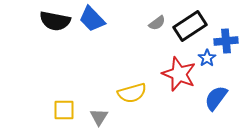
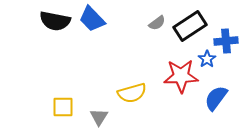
blue star: moved 1 px down
red star: moved 2 px right, 2 px down; rotated 24 degrees counterclockwise
yellow square: moved 1 px left, 3 px up
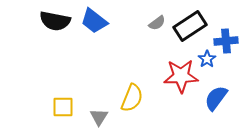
blue trapezoid: moved 2 px right, 2 px down; rotated 8 degrees counterclockwise
yellow semicircle: moved 5 px down; rotated 52 degrees counterclockwise
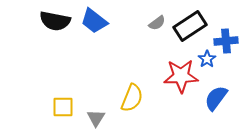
gray triangle: moved 3 px left, 1 px down
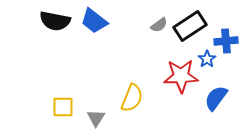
gray semicircle: moved 2 px right, 2 px down
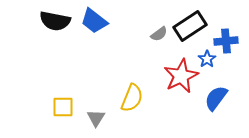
gray semicircle: moved 9 px down
red star: rotated 24 degrees counterclockwise
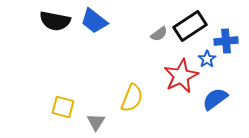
blue semicircle: moved 1 px left, 1 px down; rotated 16 degrees clockwise
yellow square: rotated 15 degrees clockwise
gray triangle: moved 4 px down
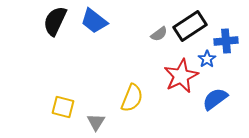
black semicircle: rotated 104 degrees clockwise
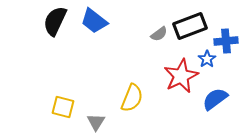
black rectangle: rotated 12 degrees clockwise
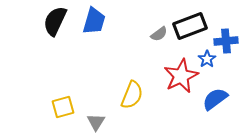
blue trapezoid: rotated 112 degrees counterclockwise
yellow semicircle: moved 3 px up
yellow square: rotated 30 degrees counterclockwise
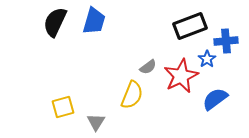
black semicircle: moved 1 px down
gray semicircle: moved 11 px left, 33 px down
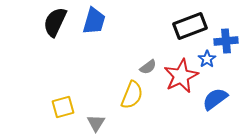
gray triangle: moved 1 px down
